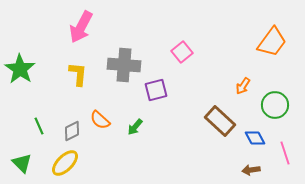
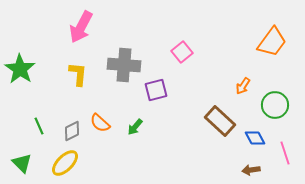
orange semicircle: moved 3 px down
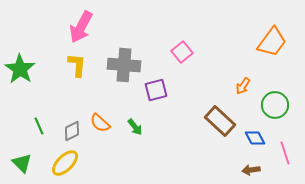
yellow L-shape: moved 1 px left, 9 px up
green arrow: rotated 78 degrees counterclockwise
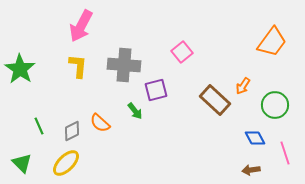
pink arrow: moved 1 px up
yellow L-shape: moved 1 px right, 1 px down
brown rectangle: moved 5 px left, 21 px up
green arrow: moved 16 px up
yellow ellipse: moved 1 px right
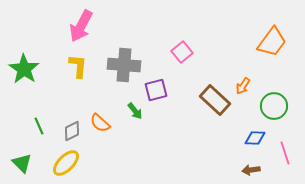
green star: moved 4 px right
green circle: moved 1 px left, 1 px down
blue diamond: rotated 60 degrees counterclockwise
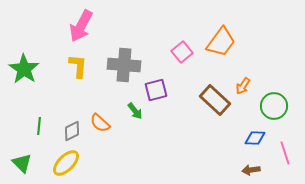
orange trapezoid: moved 51 px left
green line: rotated 30 degrees clockwise
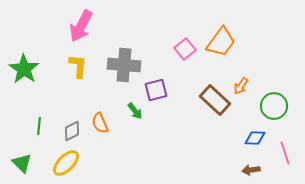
pink square: moved 3 px right, 3 px up
orange arrow: moved 2 px left
orange semicircle: rotated 25 degrees clockwise
